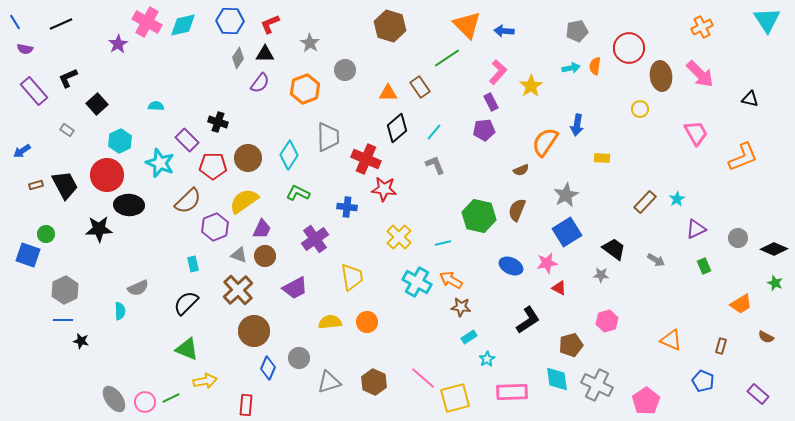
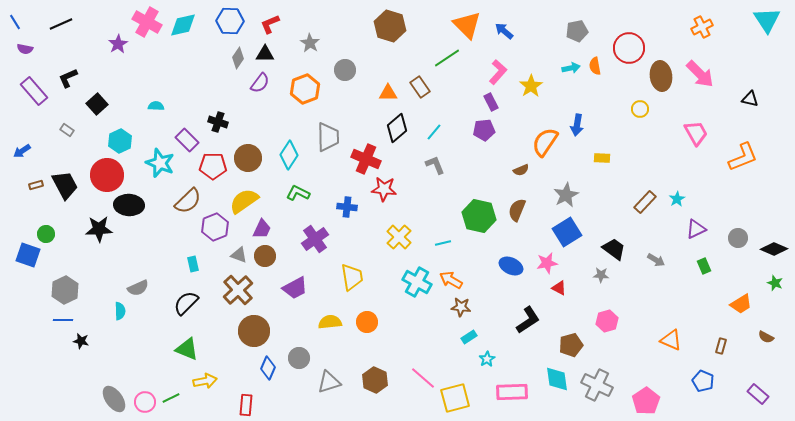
blue arrow at (504, 31): rotated 36 degrees clockwise
orange semicircle at (595, 66): rotated 18 degrees counterclockwise
brown hexagon at (374, 382): moved 1 px right, 2 px up
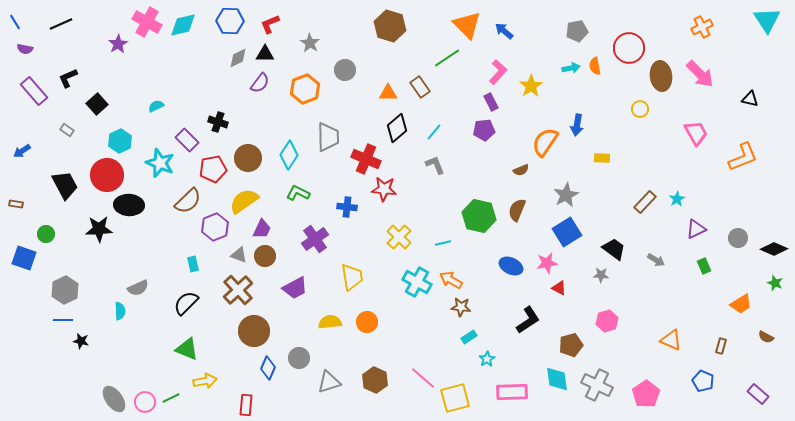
gray diamond at (238, 58): rotated 30 degrees clockwise
cyan semicircle at (156, 106): rotated 28 degrees counterclockwise
red pentagon at (213, 166): moved 3 px down; rotated 12 degrees counterclockwise
brown rectangle at (36, 185): moved 20 px left, 19 px down; rotated 24 degrees clockwise
blue square at (28, 255): moved 4 px left, 3 px down
pink pentagon at (646, 401): moved 7 px up
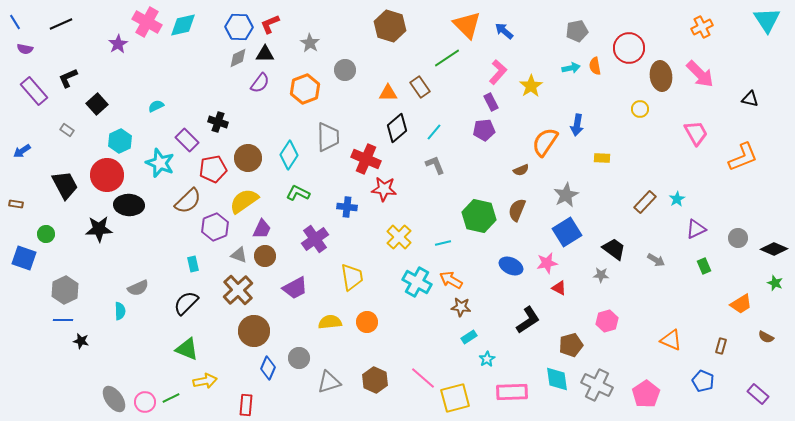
blue hexagon at (230, 21): moved 9 px right, 6 px down
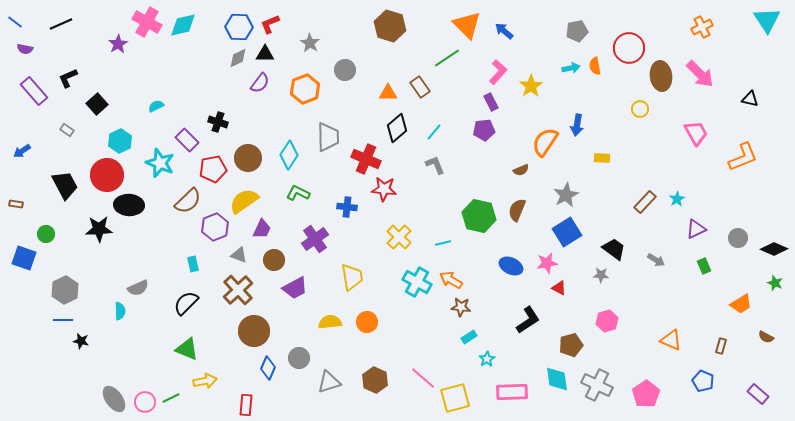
blue line at (15, 22): rotated 21 degrees counterclockwise
brown circle at (265, 256): moved 9 px right, 4 px down
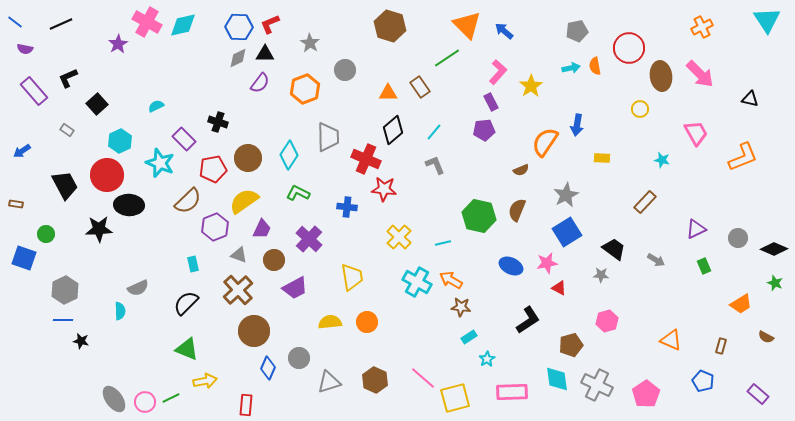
black diamond at (397, 128): moved 4 px left, 2 px down
purple rectangle at (187, 140): moved 3 px left, 1 px up
cyan star at (677, 199): moved 15 px left, 39 px up; rotated 28 degrees counterclockwise
purple cross at (315, 239): moved 6 px left; rotated 12 degrees counterclockwise
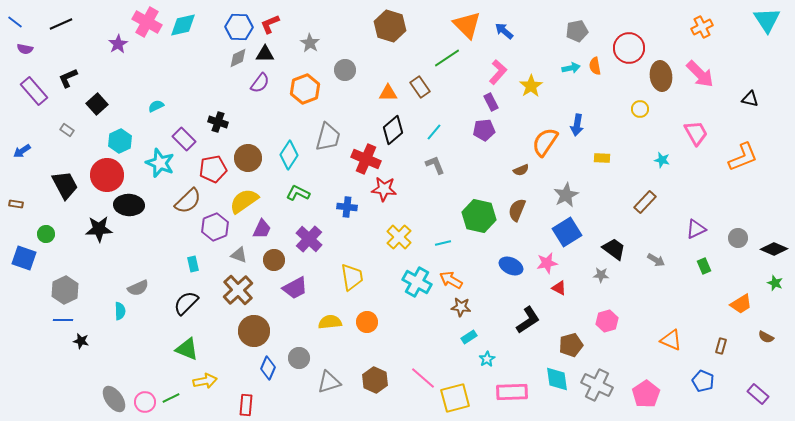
gray trapezoid at (328, 137): rotated 16 degrees clockwise
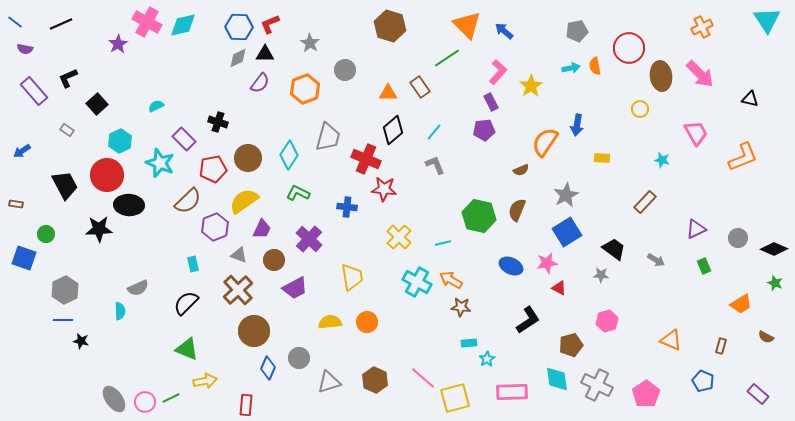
cyan rectangle at (469, 337): moved 6 px down; rotated 28 degrees clockwise
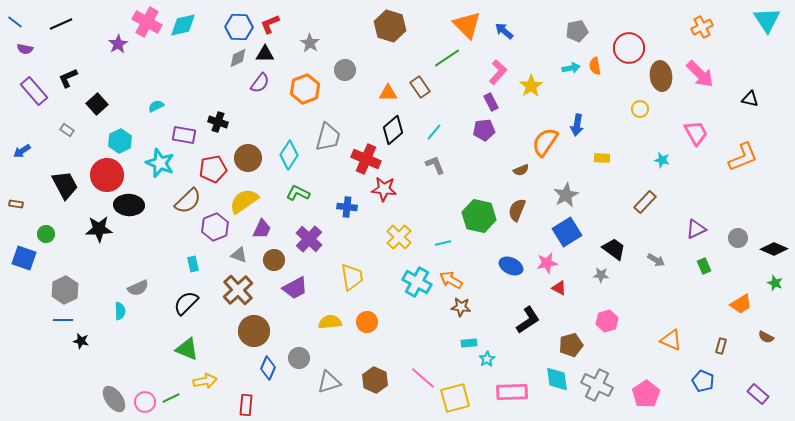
purple rectangle at (184, 139): moved 4 px up; rotated 35 degrees counterclockwise
